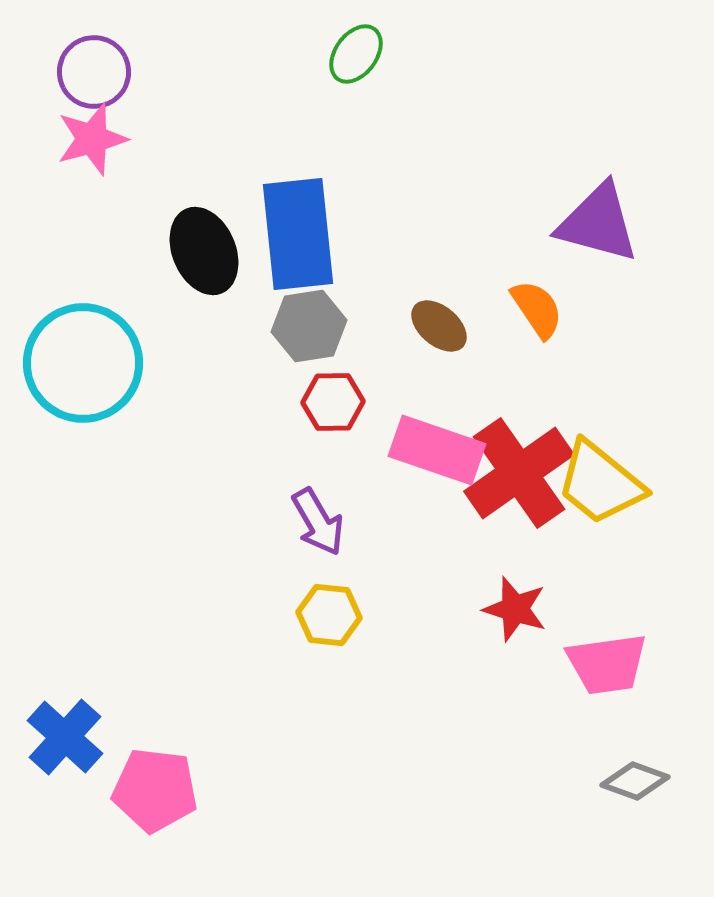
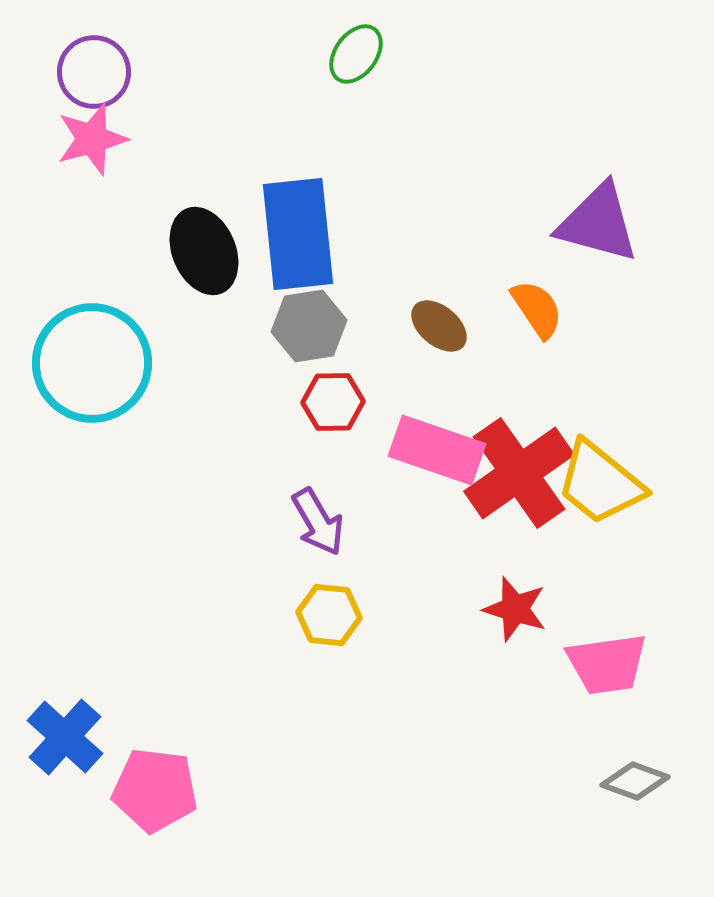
cyan circle: moved 9 px right
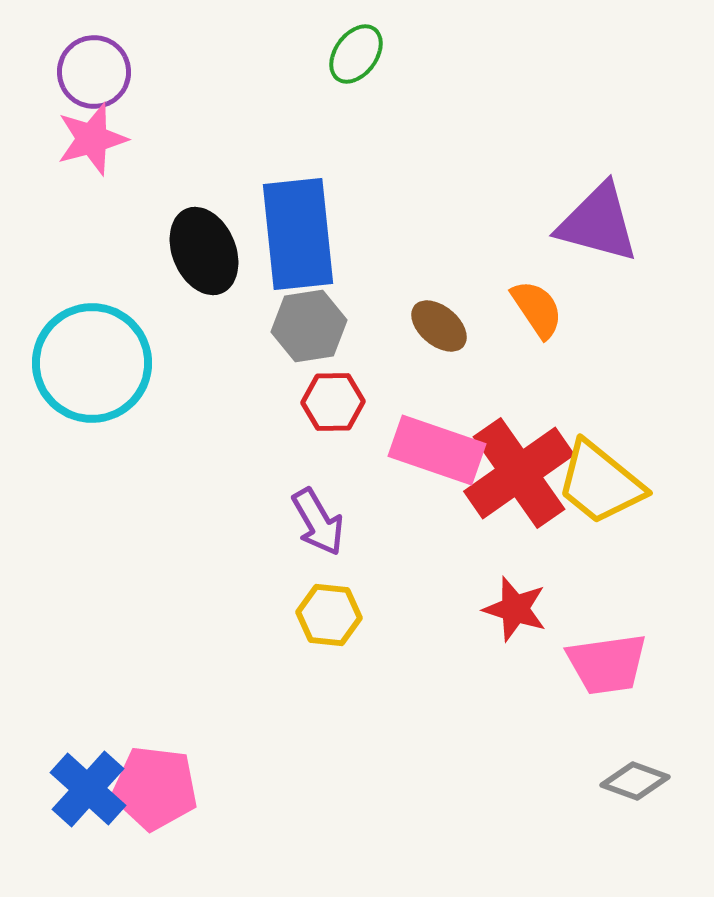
blue cross: moved 23 px right, 52 px down
pink pentagon: moved 2 px up
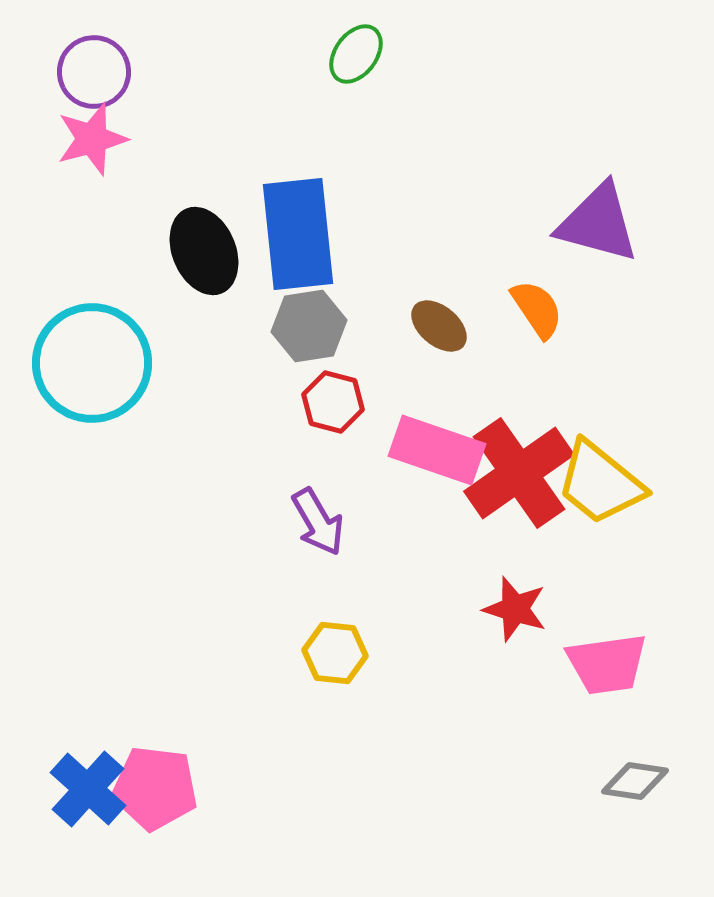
red hexagon: rotated 16 degrees clockwise
yellow hexagon: moved 6 px right, 38 px down
gray diamond: rotated 12 degrees counterclockwise
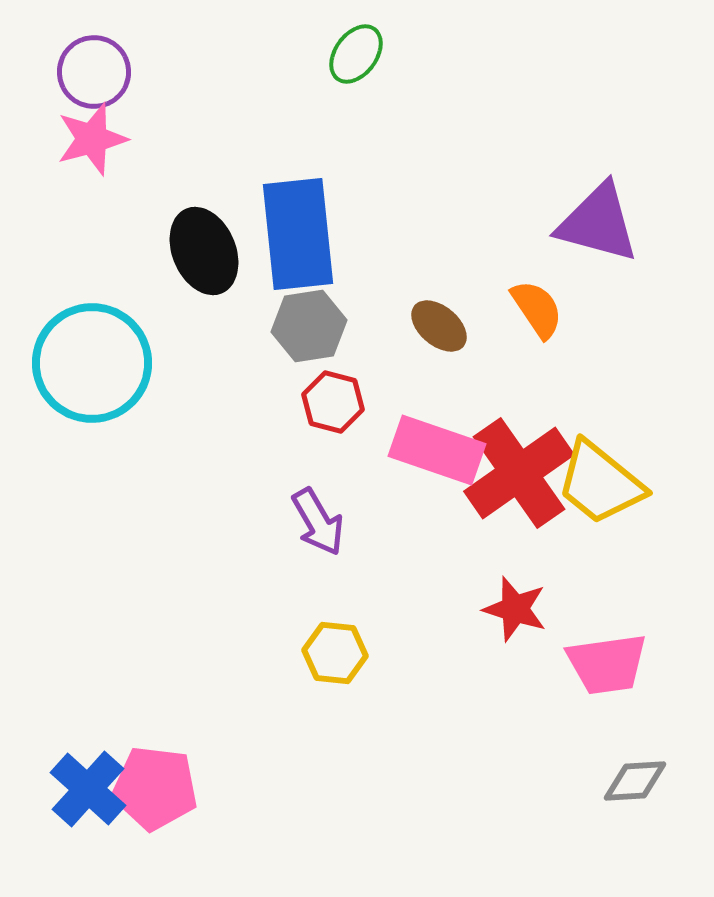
gray diamond: rotated 12 degrees counterclockwise
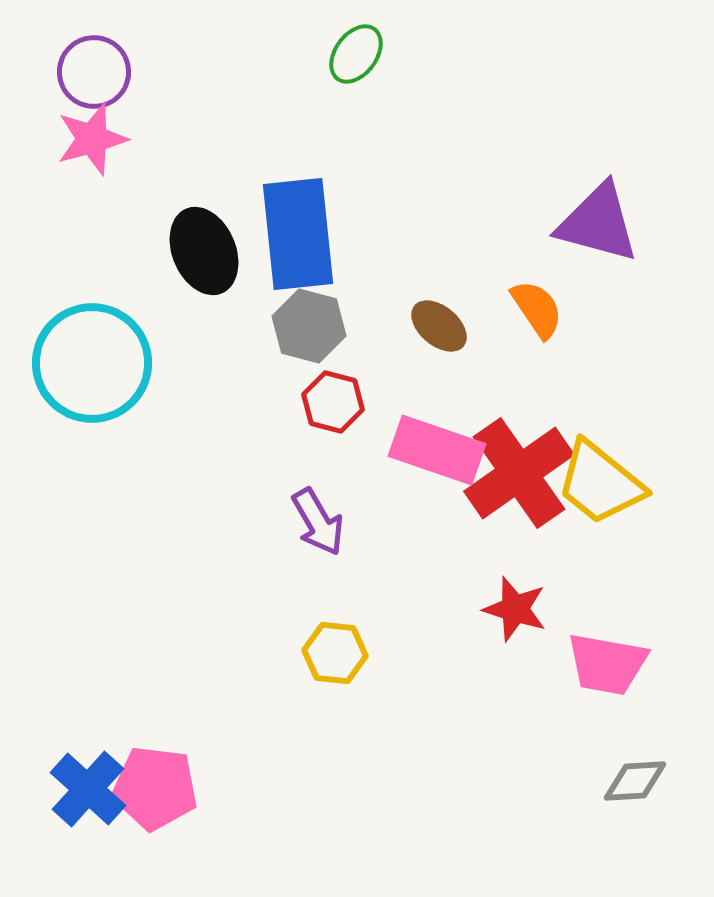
gray hexagon: rotated 24 degrees clockwise
pink trapezoid: rotated 18 degrees clockwise
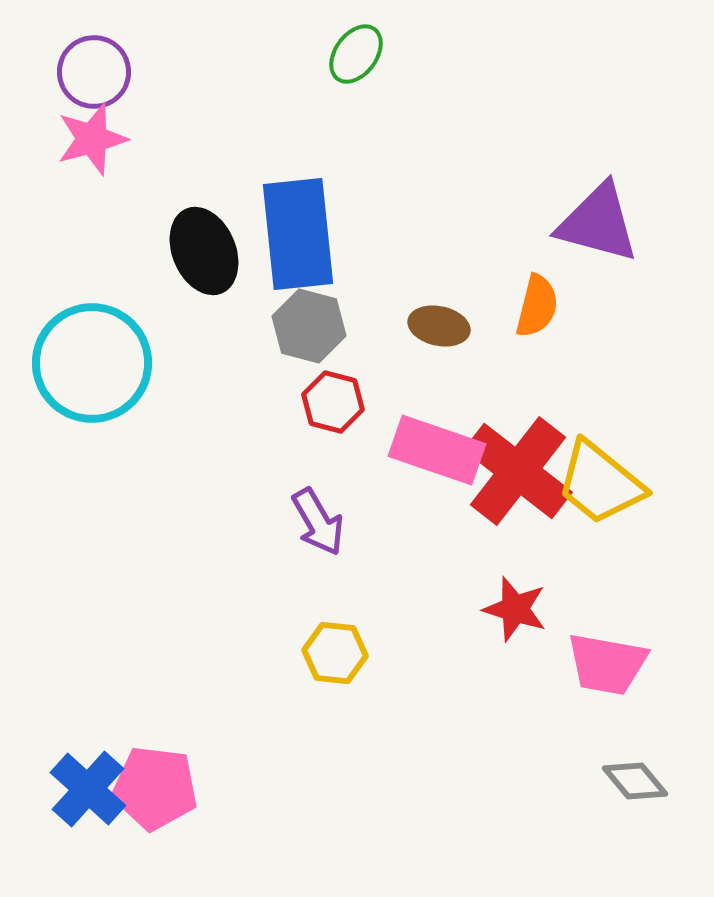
orange semicircle: moved 3 px up; rotated 48 degrees clockwise
brown ellipse: rotated 28 degrees counterclockwise
red cross: moved 1 px left, 2 px up; rotated 17 degrees counterclockwise
gray diamond: rotated 54 degrees clockwise
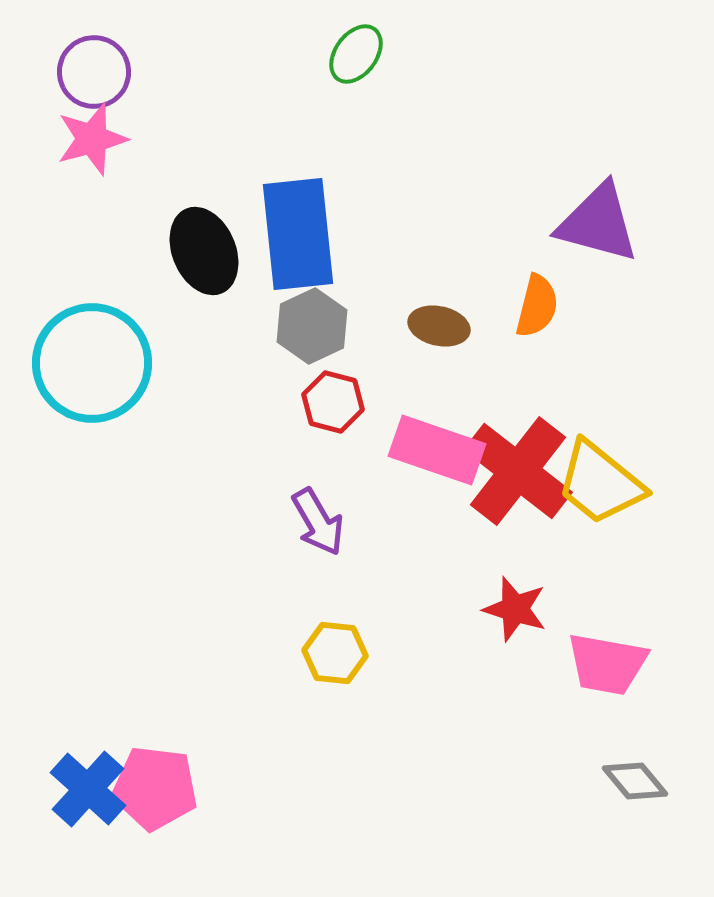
gray hexagon: moved 3 px right; rotated 20 degrees clockwise
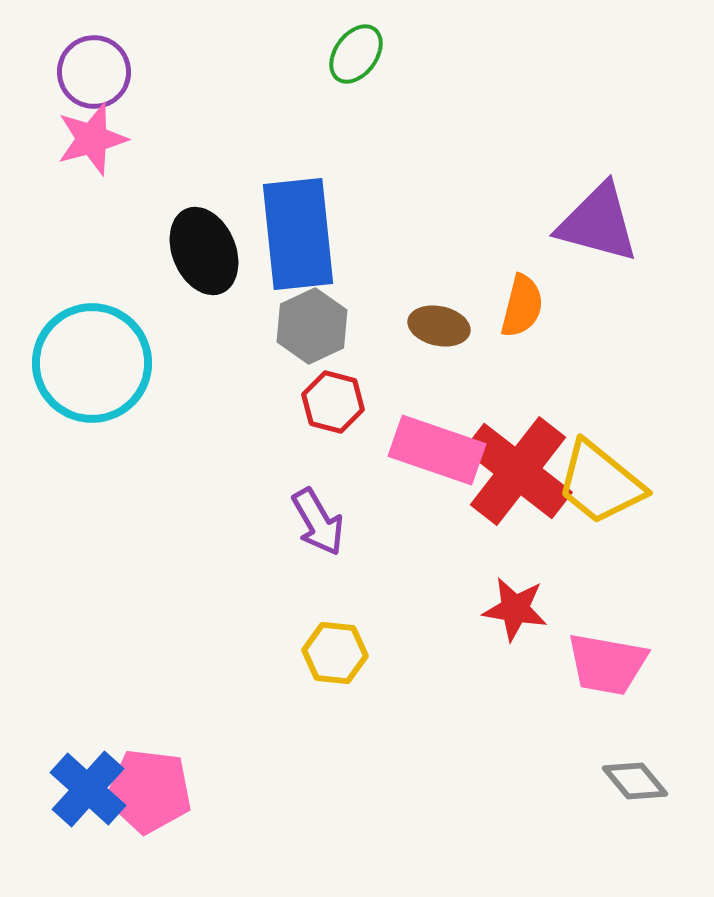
orange semicircle: moved 15 px left
red star: rotated 8 degrees counterclockwise
pink pentagon: moved 6 px left, 3 px down
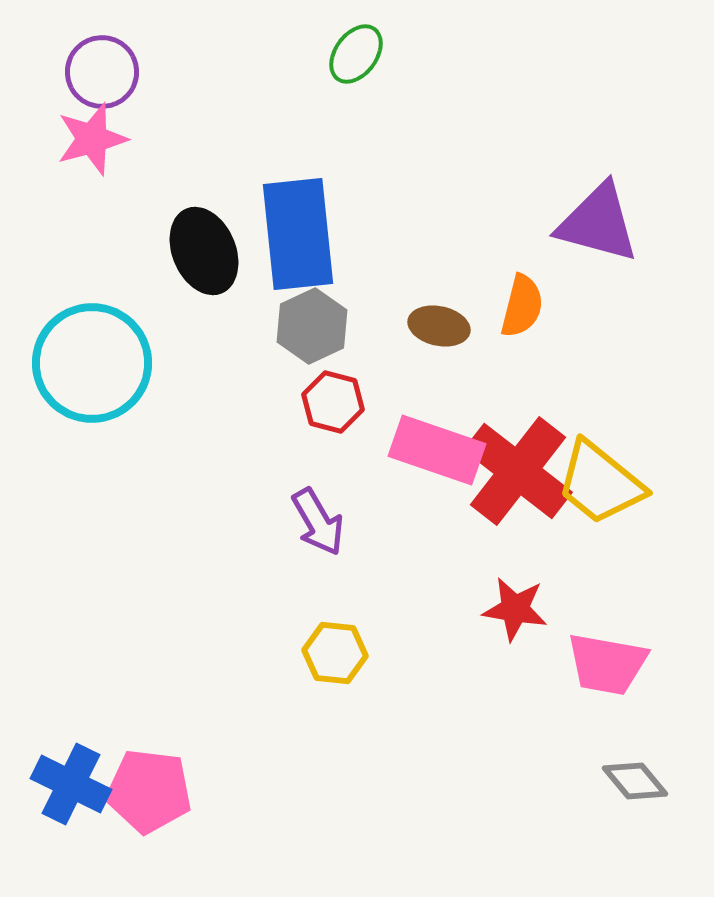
purple circle: moved 8 px right
blue cross: moved 17 px left, 5 px up; rotated 16 degrees counterclockwise
